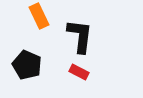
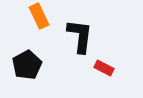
black pentagon: rotated 20 degrees clockwise
red rectangle: moved 25 px right, 4 px up
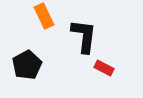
orange rectangle: moved 5 px right
black L-shape: moved 4 px right
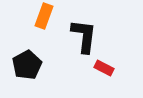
orange rectangle: rotated 45 degrees clockwise
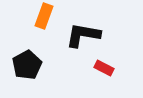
black L-shape: moved 1 px left, 1 px up; rotated 87 degrees counterclockwise
